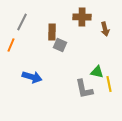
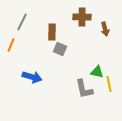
gray square: moved 4 px down
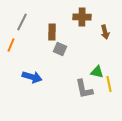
brown arrow: moved 3 px down
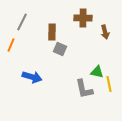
brown cross: moved 1 px right, 1 px down
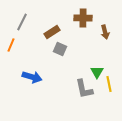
brown rectangle: rotated 56 degrees clockwise
green triangle: rotated 48 degrees clockwise
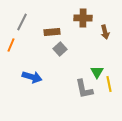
brown rectangle: rotated 28 degrees clockwise
gray square: rotated 24 degrees clockwise
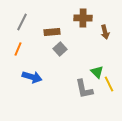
orange line: moved 7 px right, 4 px down
green triangle: rotated 16 degrees counterclockwise
yellow line: rotated 14 degrees counterclockwise
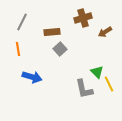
brown cross: rotated 18 degrees counterclockwise
brown arrow: rotated 72 degrees clockwise
orange line: rotated 32 degrees counterclockwise
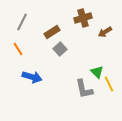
brown rectangle: rotated 28 degrees counterclockwise
orange line: rotated 24 degrees counterclockwise
